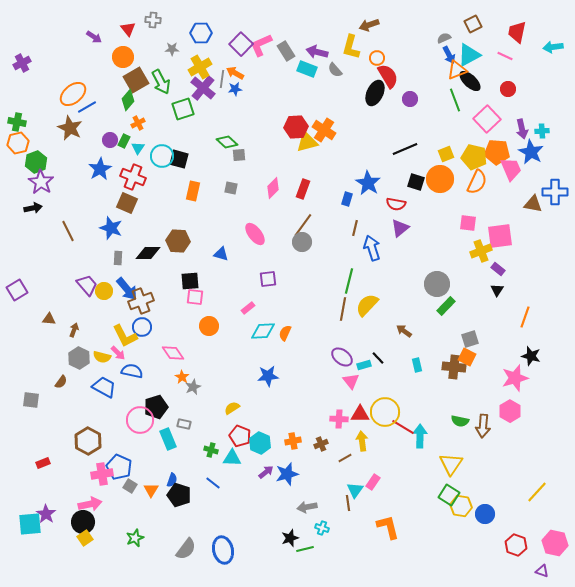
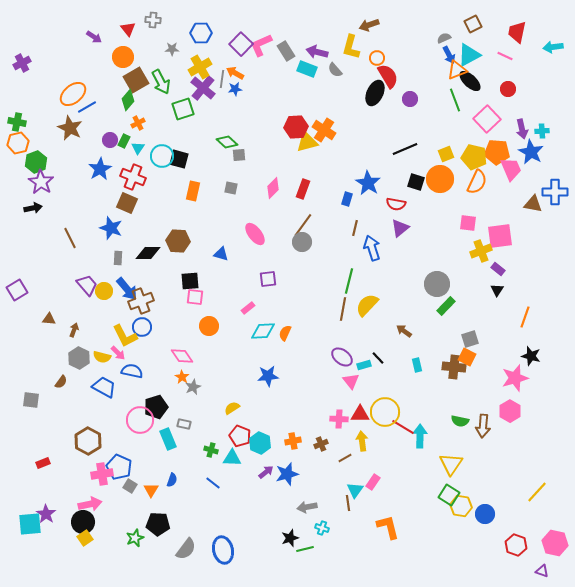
brown line at (68, 231): moved 2 px right, 7 px down
pink diamond at (173, 353): moved 9 px right, 3 px down
black pentagon at (179, 495): moved 21 px left, 29 px down; rotated 15 degrees counterclockwise
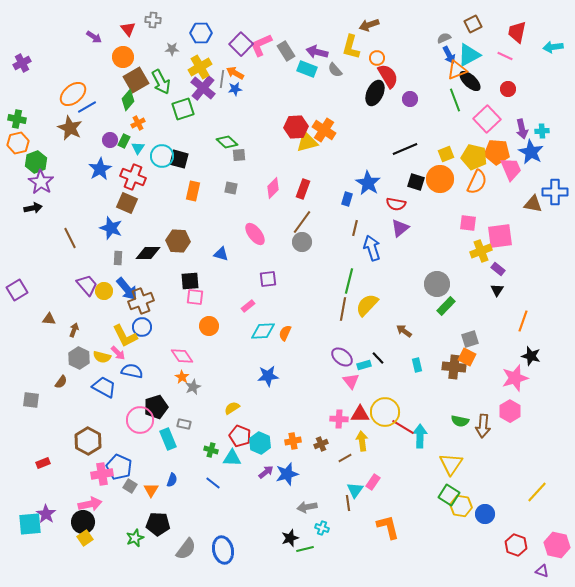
green cross at (17, 122): moved 3 px up
brown line at (303, 225): moved 1 px left, 3 px up
pink rectangle at (248, 308): moved 2 px up
orange line at (525, 317): moved 2 px left, 4 px down
pink hexagon at (555, 543): moved 2 px right, 2 px down
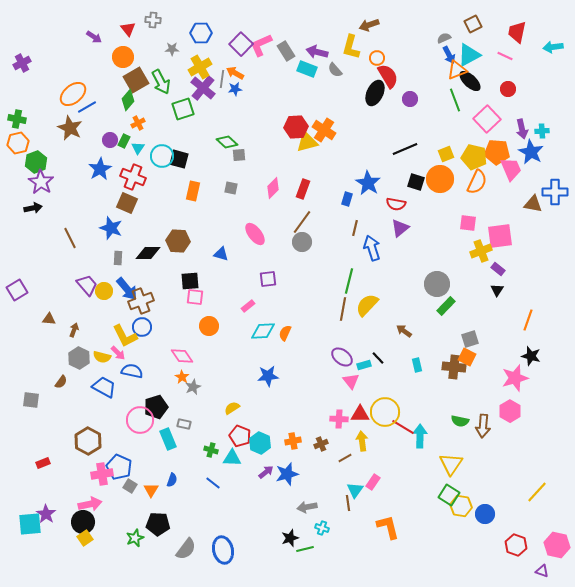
orange line at (523, 321): moved 5 px right, 1 px up
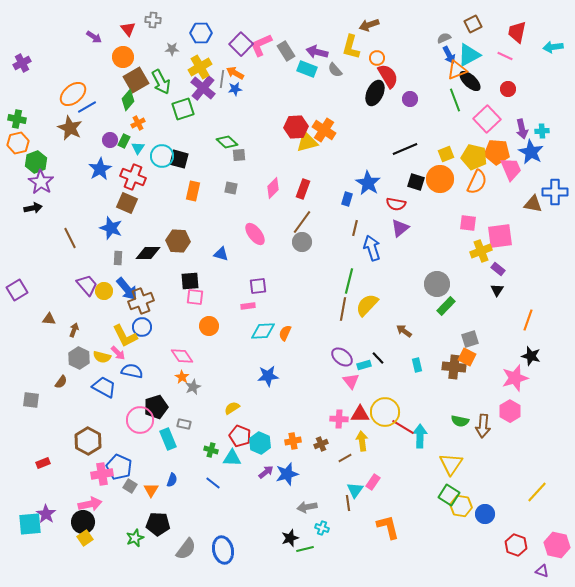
purple square at (268, 279): moved 10 px left, 7 px down
pink rectangle at (248, 306): rotated 32 degrees clockwise
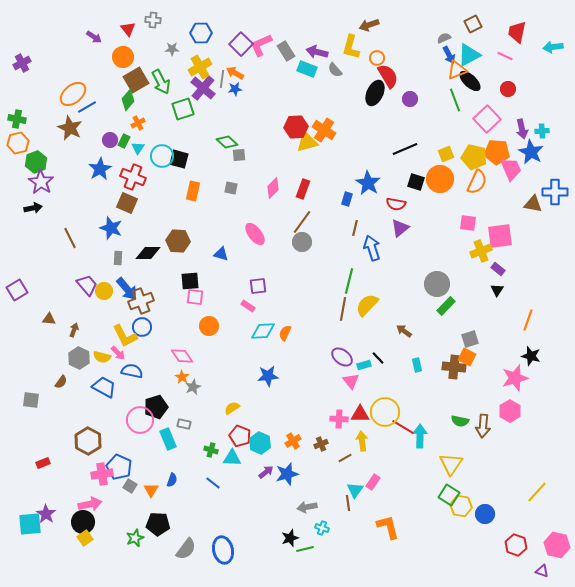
pink rectangle at (248, 306): rotated 40 degrees clockwise
orange cross at (293, 441): rotated 21 degrees counterclockwise
